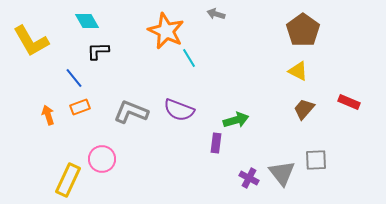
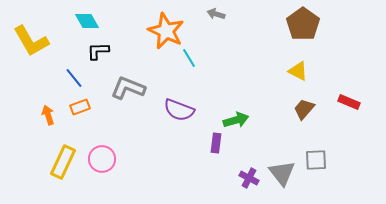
brown pentagon: moved 6 px up
gray L-shape: moved 3 px left, 24 px up
yellow rectangle: moved 5 px left, 18 px up
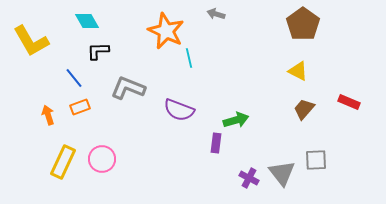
cyan line: rotated 18 degrees clockwise
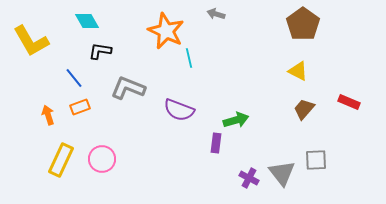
black L-shape: moved 2 px right; rotated 10 degrees clockwise
yellow rectangle: moved 2 px left, 2 px up
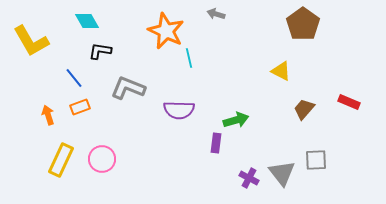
yellow triangle: moved 17 px left
purple semicircle: rotated 20 degrees counterclockwise
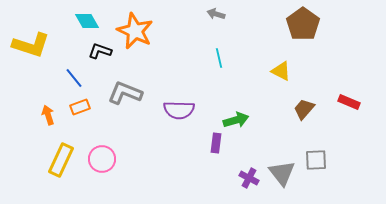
orange star: moved 31 px left
yellow L-shape: moved 4 px down; rotated 42 degrees counterclockwise
black L-shape: rotated 10 degrees clockwise
cyan line: moved 30 px right
gray L-shape: moved 3 px left, 5 px down
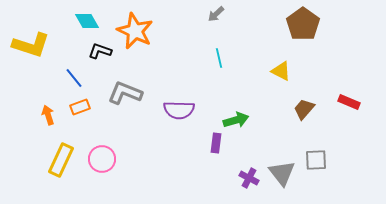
gray arrow: rotated 60 degrees counterclockwise
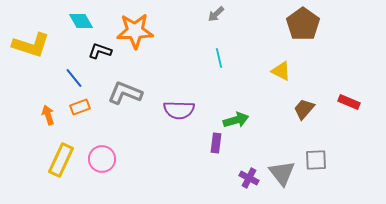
cyan diamond: moved 6 px left
orange star: rotated 27 degrees counterclockwise
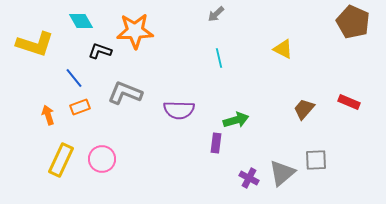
brown pentagon: moved 50 px right, 2 px up; rotated 12 degrees counterclockwise
yellow L-shape: moved 4 px right, 1 px up
yellow triangle: moved 2 px right, 22 px up
gray triangle: rotated 28 degrees clockwise
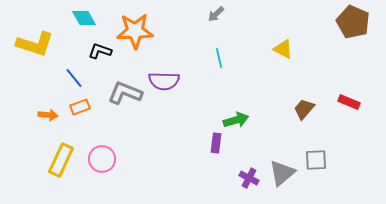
cyan diamond: moved 3 px right, 3 px up
purple semicircle: moved 15 px left, 29 px up
orange arrow: rotated 114 degrees clockwise
